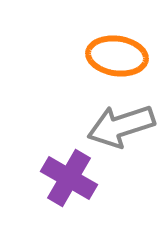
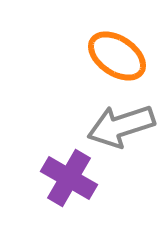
orange ellipse: rotated 26 degrees clockwise
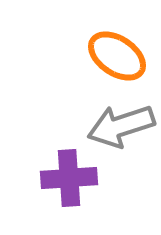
purple cross: rotated 34 degrees counterclockwise
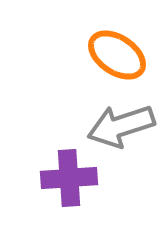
orange ellipse: moved 1 px up
